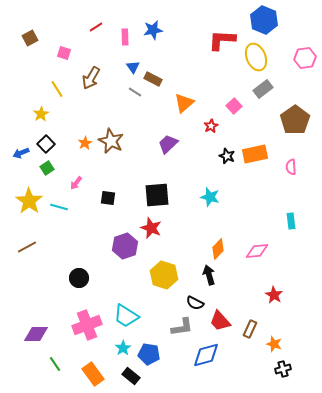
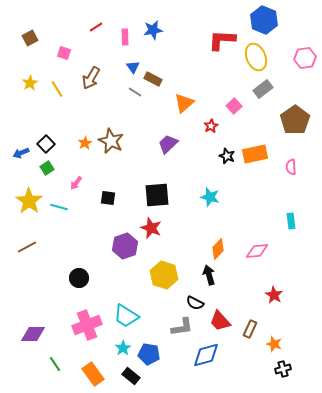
yellow star at (41, 114): moved 11 px left, 31 px up
purple diamond at (36, 334): moved 3 px left
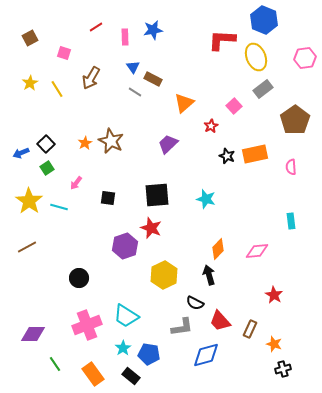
cyan star at (210, 197): moved 4 px left, 2 px down
yellow hexagon at (164, 275): rotated 16 degrees clockwise
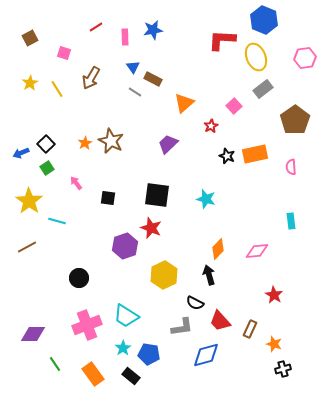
pink arrow at (76, 183): rotated 104 degrees clockwise
black square at (157, 195): rotated 12 degrees clockwise
cyan line at (59, 207): moved 2 px left, 14 px down
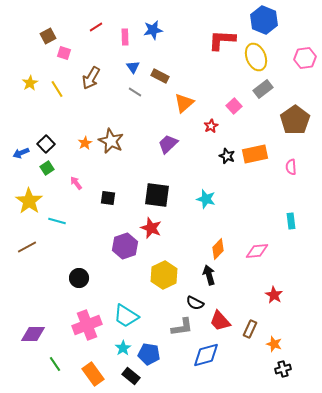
brown square at (30, 38): moved 18 px right, 2 px up
brown rectangle at (153, 79): moved 7 px right, 3 px up
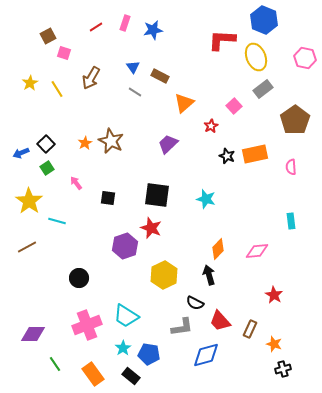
pink rectangle at (125, 37): moved 14 px up; rotated 21 degrees clockwise
pink hexagon at (305, 58): rotated 20 degrees clockwise
